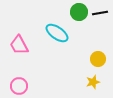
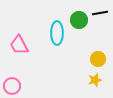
green circle: moved 8 px down
cyan ellipse: rotated 55 degrees clockwise
yellow star: moved 2 px right, 2 px up
pink circle: moved 7 px left
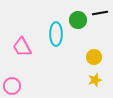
green circle: moved 1 px left
cyan ellipse: moved 1 px left, 1 px down
pink trapezoid: moved 3 px right, 2 px down
yellow circle: moved 4 px left, 2 px up
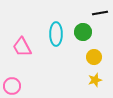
green circle: moved 5 px right, 12 px down
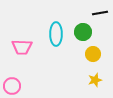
pink trapezoid: rotated 60 degrees counterclockwise
yellow circle: moved 1 px left, 3 px up
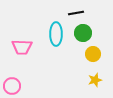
black line: moved 24 px left
green circle: moved 1 px down
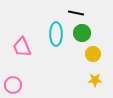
black line: rotated 21 degrees clockwise
green circle: moved 1 px left
pink trapezoid: rotated 65 degrees clockwise
yellow star: rotated 16 degrees clockwise
pink circle: moved 1 px right, 1 px up
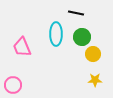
green circle: moved 4 px down
